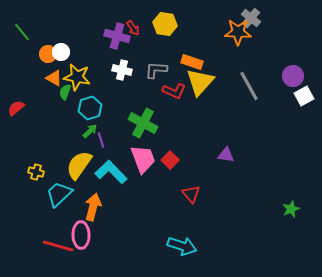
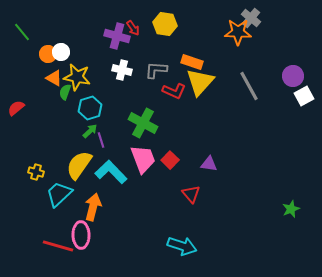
purple triangle: moved 17 px left, 9 px down
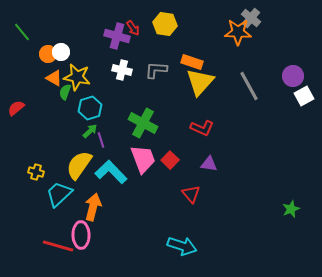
red L-shape: moved 28 px right, 37 px down
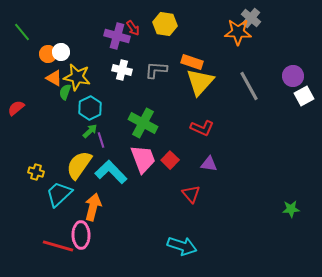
cyan hexagon: rotated 10 degrees counterclockwise
green star: rotated 18 degrees clockwise
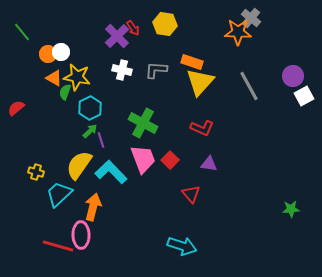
purple cross: rotated 30 degrees clockwise
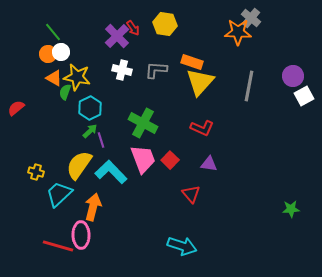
green line: moved 31 px right
gray line: rotated 40 degrees clockwise
